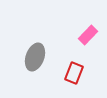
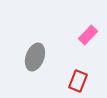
red rectangle: moved 4 px right, 8 px down
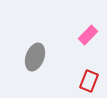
red rectangle: moved 11 px right
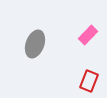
gray ellipse: moved 13 px up
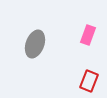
pink rectangle: rotated 24 degrees counterclockwise
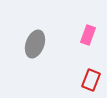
red rectangle: moved 2 px right, 1 px up
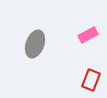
pink rectangle: rotated 42 degrees clockwise
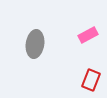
gray ellipse: rotated 12 degrees counterclockwise
